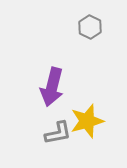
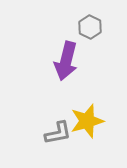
purple arrow: moved 14 px right, 26 px up
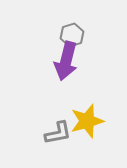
gray hexagon: moved 18 px left, 8 px down; rotated 15 degrees clockwise
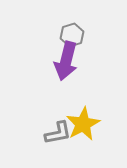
yellow star: moved 4 px left, 3 px down; rotated 12 degrees counterclockwise
